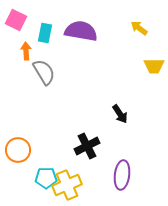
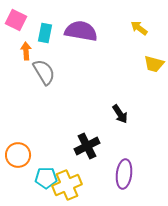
yellow trapezoid: moved 2 px up; rotated 15 degrees clockwise
orange circle: moved 5 px down
purple ellipse: moved 2 px right, 1 px up
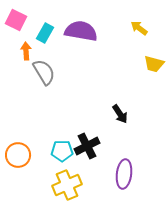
cyan rectangle: rotated 18 degrees clockwise
cyan pentagon: moved 16 px right, 27 px up
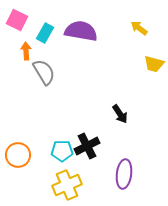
pink square: moved 1 px right
